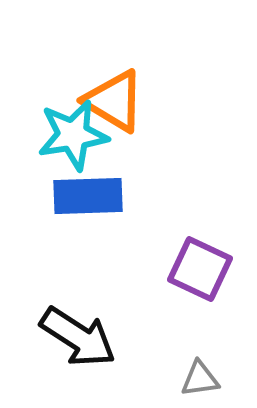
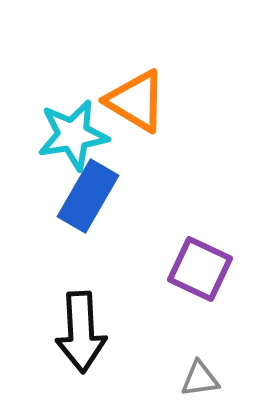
orange triangle: moved 22 px right
blue rectangle: rotated 58 degrees counterclockwise
black arrow: moved 3 px right, 5 px up; rotated 54 degrees clockwise
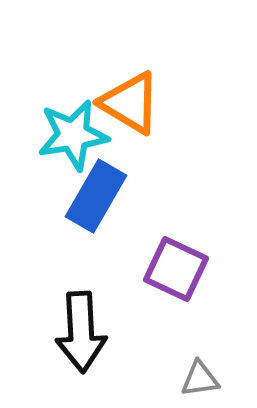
orange triangle: moved 6 px left, 2 px down
blue rectangle: moved 8 px right
purple square: moved 24 px left
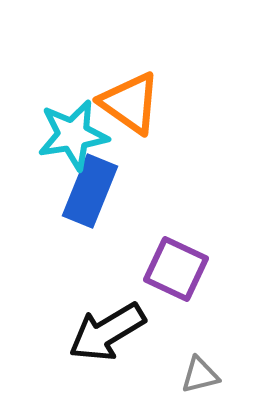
orange triangle: rotated 4 degrees clockwise
blue rectangle: moved 6 px left, 5 px up; rotated 8 degrees counterclockwise
black arrow: moved 26 px right; rotated 62 degrees clockwise
gray triangle: moved 4 px up; rotated 6 degrees counterclockwise
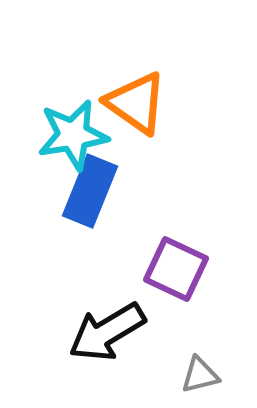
orange triangle: moved 6 px right
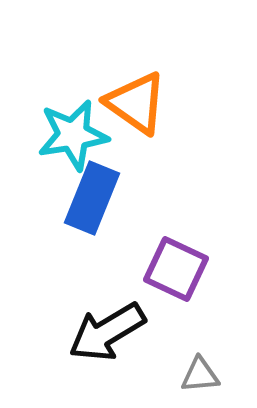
blue rectangle: moved 2 px right, 7 px down
gray triangle: rotated 9 degrees clockwise
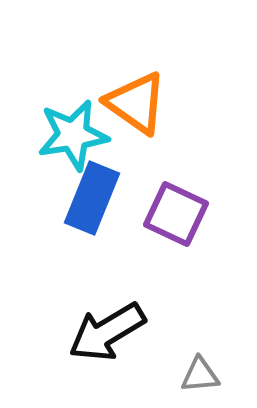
purple square: moved 55 px up
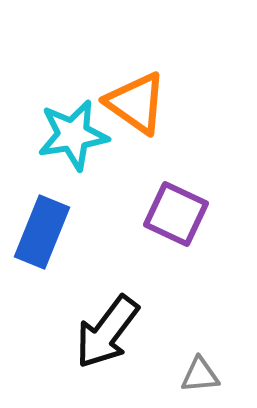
blue rectangle: moved 50 px left, 34 px down
black arrow: rotated 22 degrees counterclockwise
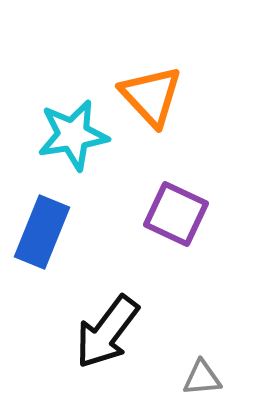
orange triangle: moved 15 px right, 7 px up; rotated 12 degrees clockwise
gray triangle: moved 2 px right, 3 px down
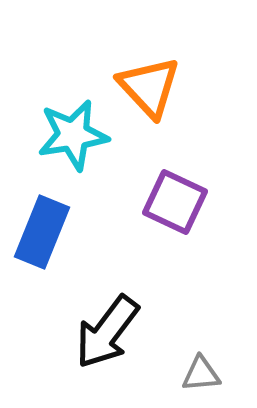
orange triangle: moved 2 px left, 9 px up
purple square: moved 1 px left, 12 px up
gray triangle: moved 1 px left, 4 px up
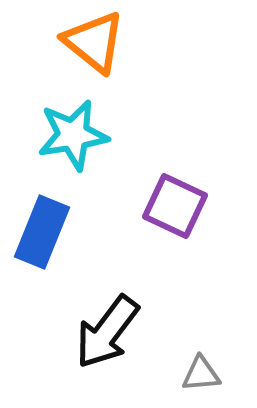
orange triangle: moved 55 px left, 45 px up; rotated 8 degrees counterclockwise
purple square: moved 4 px down
